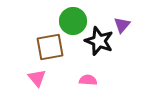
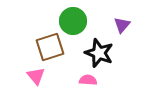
black star: moved 12 px down
brown square: rotated 8 degrees counterclockwise
pink triangle: moved 1 px left, 2 px up
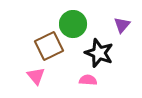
green circle: moved 3 px down
brown square: moved 1 px left, 1 px up; rotated 8 degrees counterclockwise
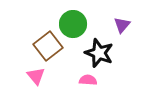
brown square: moved 1 px left; rotated 12 degrees counterclockwise
